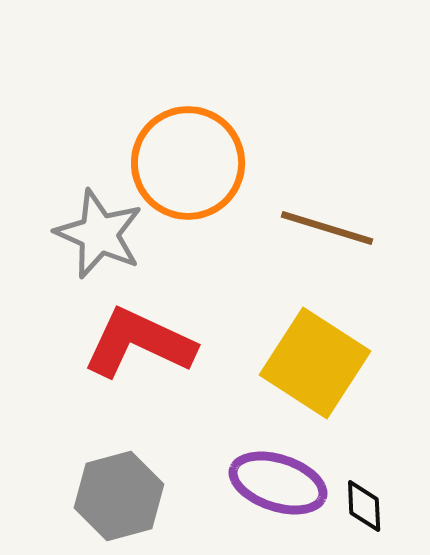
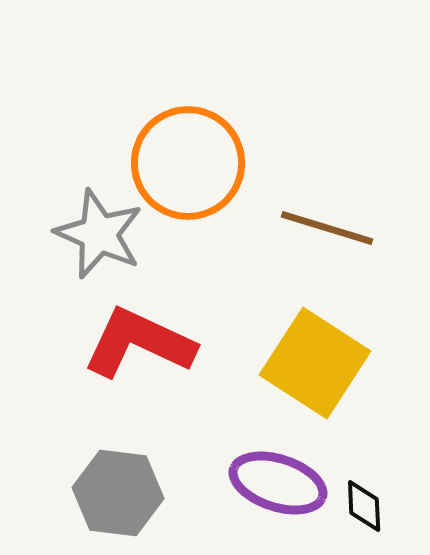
gray hexagon: moved 1 px left, 3 px up; rotated 22 degrees clockwise
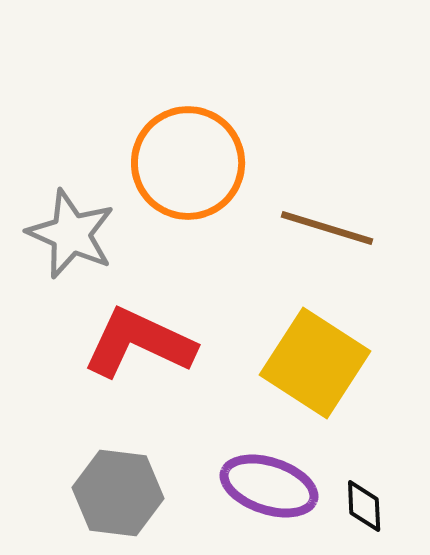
gray star: moved 28 px left
purple ellipse: moved 9 px left, 3 px down
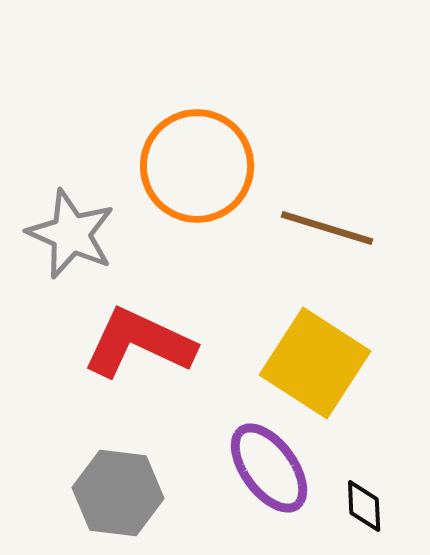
orange circle: moved 9 px right, 3 px down
purple ellipse: moved 18 px up; rotated 36 degrees clockwise
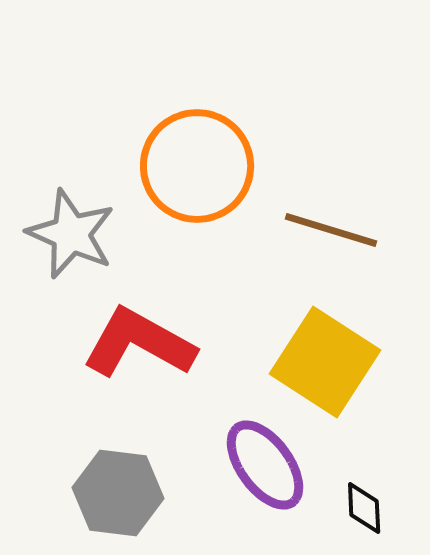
brown line: moved 4 px right, 2 px down
red L-shape: rotated 4 degrees clockwise
yellow square: moved 10 px right, 1 px up
purple ellipse: moved 4 px left, 3 px up
black diamond: moved 2 px down
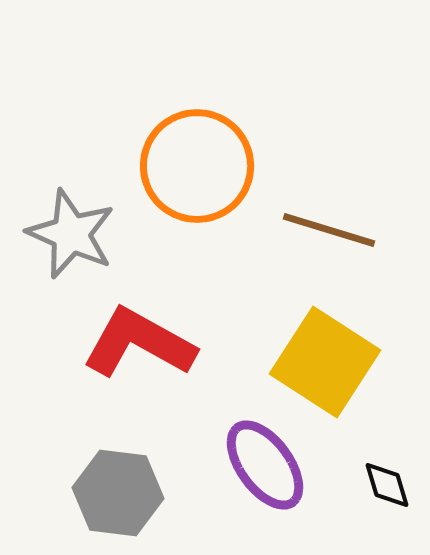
brown line: moved 2 px left
black diamond: moved 23 px right, 23 px up; rotated 14 degrees counterclockwise
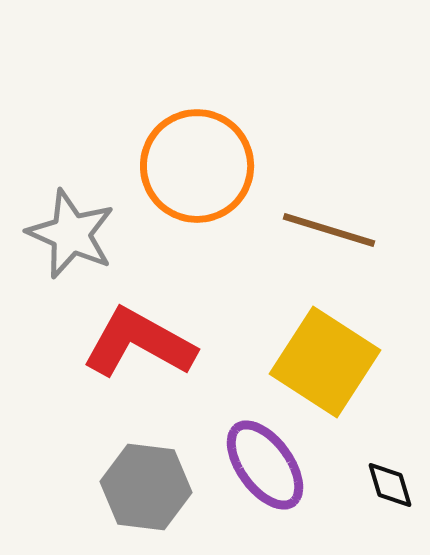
black diamond: moved 3 px right
gray hexagon: moved 28 px right, 6 px up
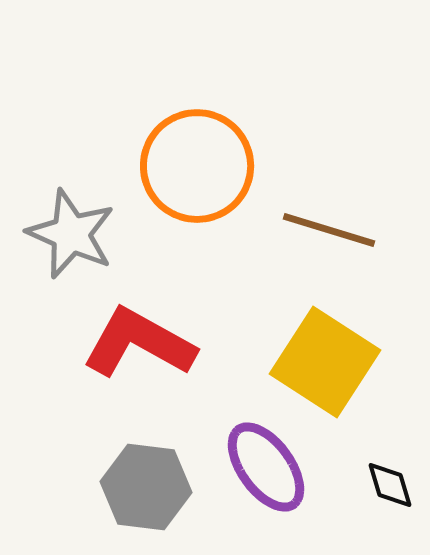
purple ellipse: moved 1 px right, 2 px down
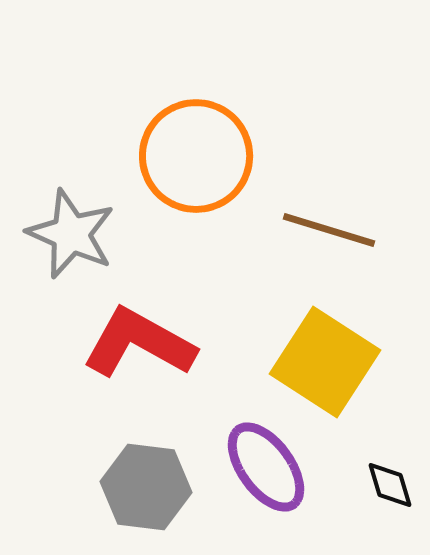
orange circle: moved 1 px left, 10 px up
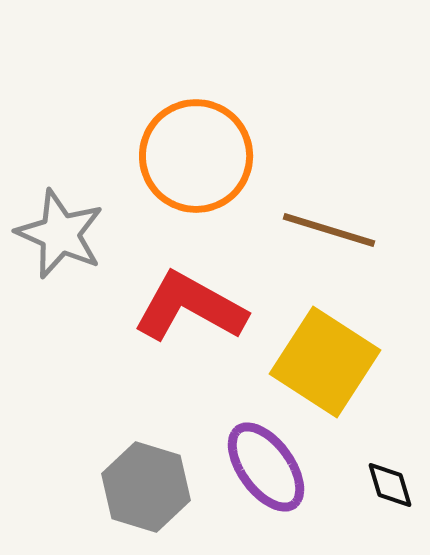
gray star: moved 11 px left
red L-shape: moved 51 px right, 36 px up
gray hexagon: rotated 10 degrees clockwise
